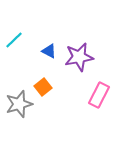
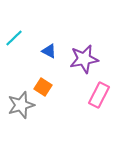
cyan line: moved 2 px up
purple star: moved 5 px right, 2 px down
orange square: rotated 18 degrees counterclockwise
gray star: moved 2 px right, 1 px down
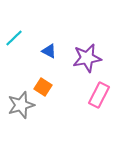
purple star: moved 3 px right, 1 px up
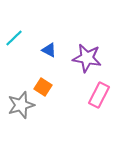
blue triangle: moved 1 px up
purple star: rotated 20 degrees clockwise
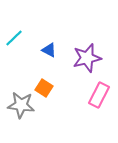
purple star: rotated 24 degrees counterclockwise
orange square: moved 1 px right, 1 px down
gray star: rotated 24 degrees clockwise
